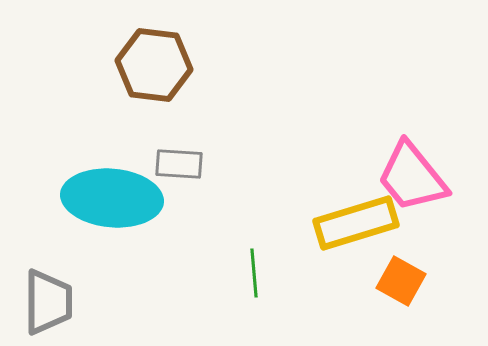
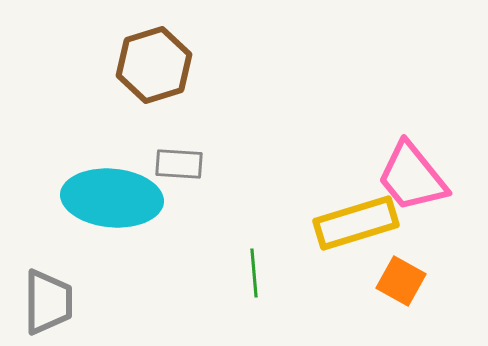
brown hexagon: rotated 24 degrees counterclockwise
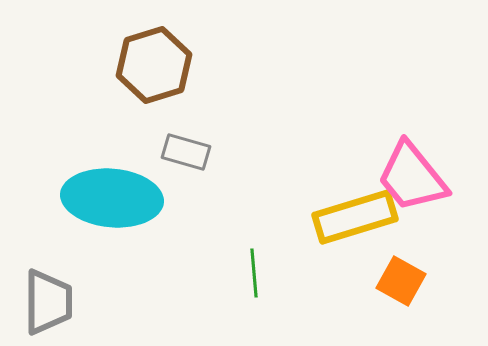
gray rectangle: moved 7 px right, 12 px up; rotated 12 degrees clockwise
yellow rectangle: moved 1 px left, 6 px up
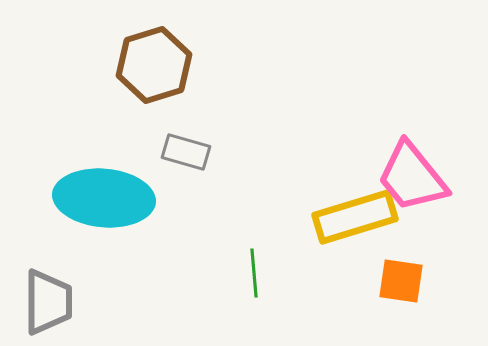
cyan ellipse: moved 8 px left
orange square: rotated 21 degrees counterclockwise
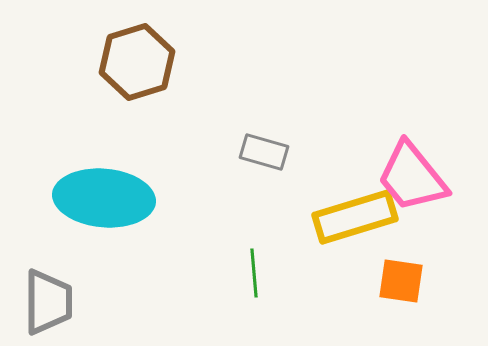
brown hexagon: moved 17 px left, 3 px up
gray rectangle: moved 78 px right
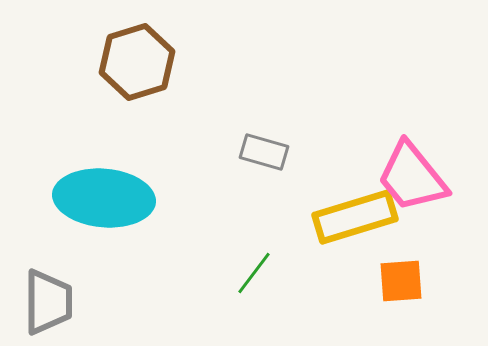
green line: rotated 42 degrees clockwise
orange square: rotated 12 degrees counterclockwise
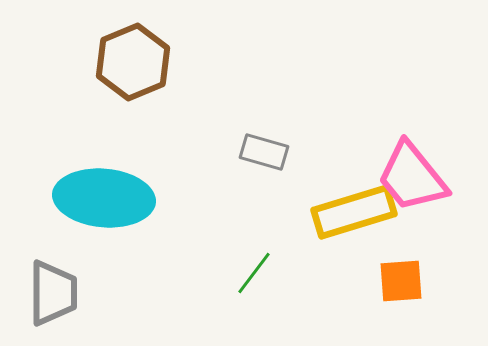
brown hexagon: moved 4 px left; rotated 6 degrees counterclockwise
yellow rectangle: moved 1 px left, 5 px up
gray trapezoid: moved 5 px right, 9 px up
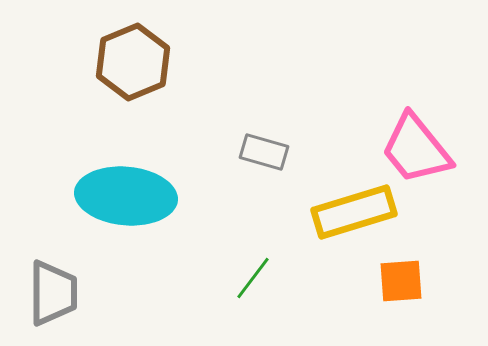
pink trapezoid: moved 4 px right, 28 px up
cyan ellipse: moved 22 px right, 2 px up
green line: moved 1 px left, 5 px down
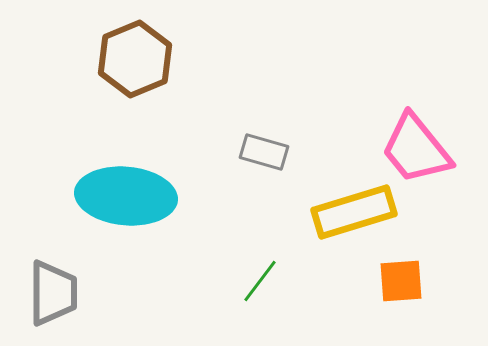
brown hexagon: moved 2 px right, 3 px up
green line: moved 7 px right, 3 px down
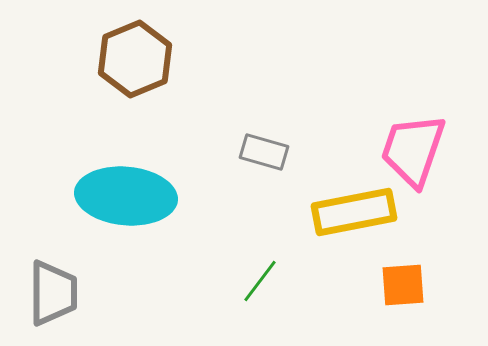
pink trapezoid: moved 3 px left, 1 px down; rotated 58 degrees clockwise
yellow rectangle: rotated 6 degrees clockwise
orange square: moved 2 px right, 4 px down
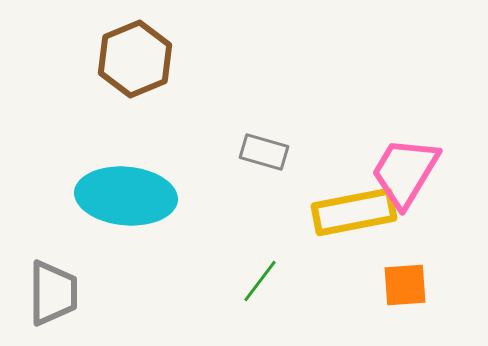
pink trapezoid: moved 8 px left, 22 px down; rotated 12 degrees clockwise
orange square: moved 2 px right
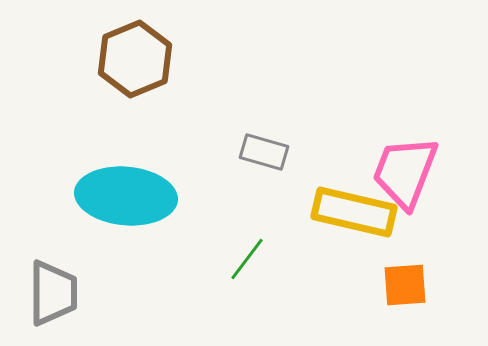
pink trapezoid: rotated 10 degrees counterclockwise
yellow rectangle: rotated 24 degrees clockwise
green line: moved 13 px left, 22 px up
